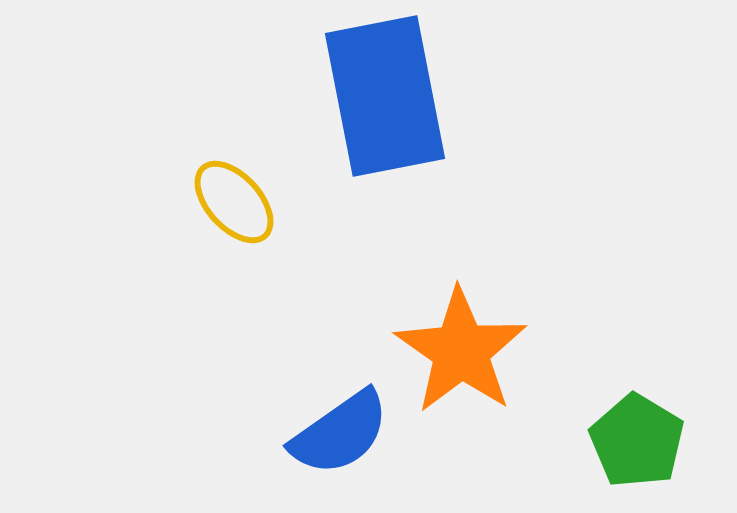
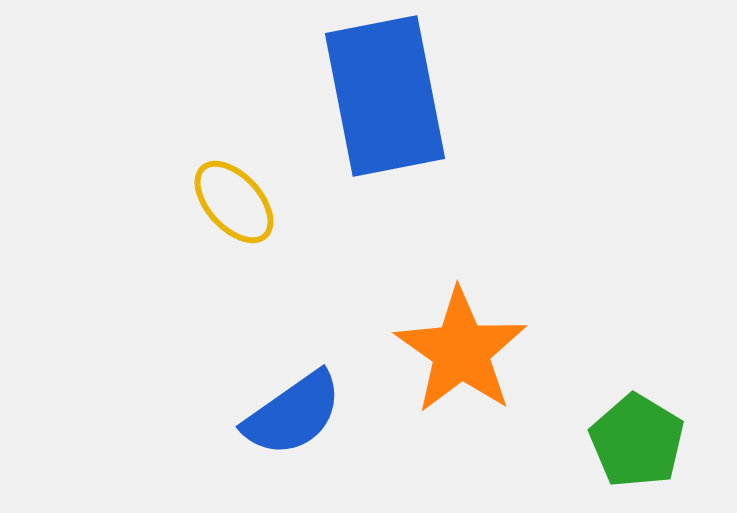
blue semicircle: moved 47 px left, 19 px up
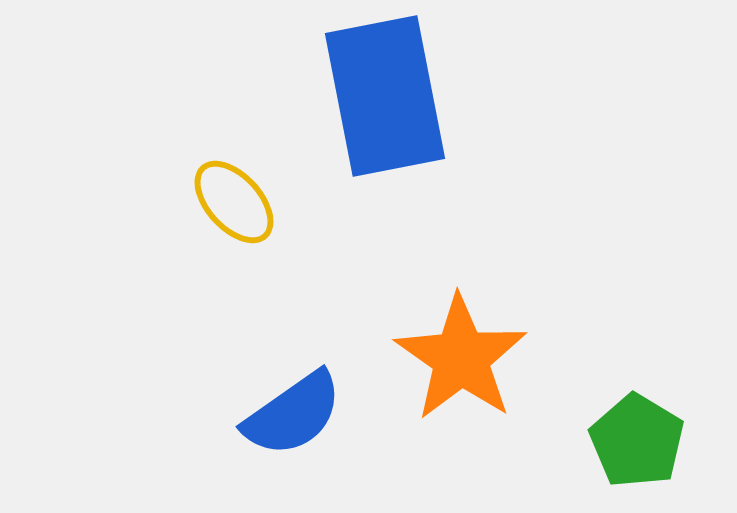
orange star: moved 7 px down
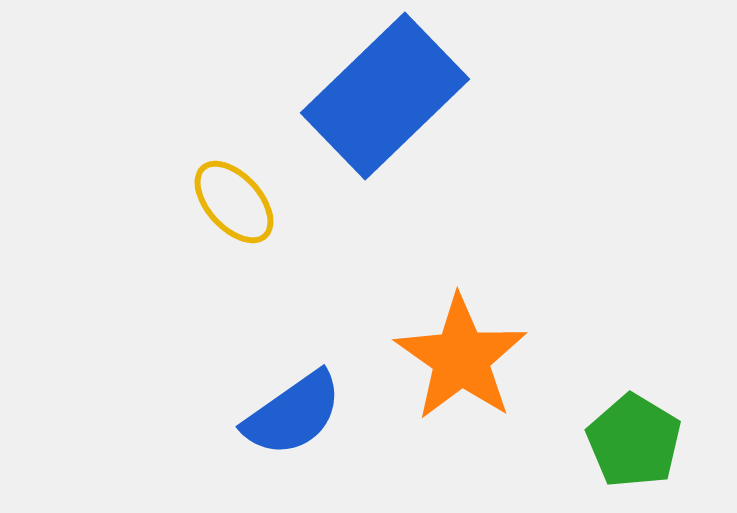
blue rectangle: rotated 57 degrees clockwise
green pentagon: moved 3 px left
